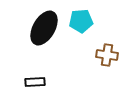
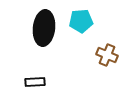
black ellipse: rotated 24 degrees counterclockwise
brown cross: rotated 15 degrees clockwise
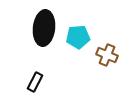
cyan pentagon: moved 3 px left, 16 px down
black rectangle: rotated 60 degrees counterclockwise
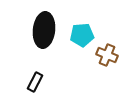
black ellipse: moved 2 px down
cyan pentagon: moved 4 px right, 2 px up
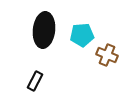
black rectangle: moved 1 px up
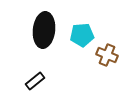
black rectangle: rotated 24 degrees clockwise
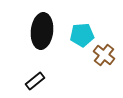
black ellipse: moved 2 px left, 1 px down
brown cross: moved 3 px left; rotated 15 degrees clockwise
